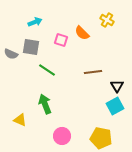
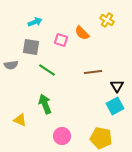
gray semicircle: moved 11 px down; rotated 32 degrees counterclockwise
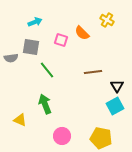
gray semicircle: moved 7 px up
green line: rotated 18 degrees clockwise
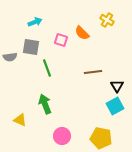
gray semicircle: moved 1 px left, 1 px up
green line: moved 2 px up; rotated 18 degrees clockwise
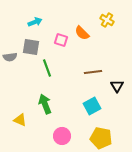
cyan square: moved 23 px left
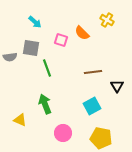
cyan arrow: rotated 64 degrees clockwise
gray square: moved 1 px down
pink circle: moved 1 px right, 3 px up
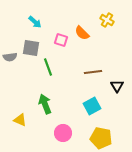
green line: moved 1 px right, 1 px up
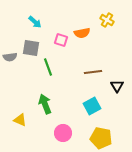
orange semicircle: rotated 56 degrees counterclockwise
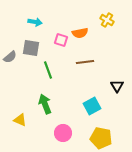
cyan arrow: rotated 32 degrees counterclockwise
orange semicircle: moved 2 px left
gray semicircle: rotated 32 degrees counterclockwise
green line: moved 3 px down
brown line: moved 8 px left, 10 px up
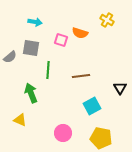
orange semicircle: rotated 28 degrees clockwise
brown line: moved 4 px left, 14 px down
green line: rotated 24 degrees clockwise
black triangle: moved 3 px right, 2 px down
green arrow: moved 14 px left, 11 px up
